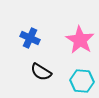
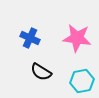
pink star: moved 3 px left, 2 px up; rotated 24 degrees counterclockwise
cyan hexagon: rotated 15 degrees counterclockwise
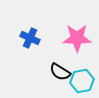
pink star: rotated 8 degrees counterclockwise
black semicircle: moved 19 px right
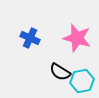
pink star: rotated 16 degrees clockwise
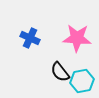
pink star: rotated 12 degrees counterclockwise
black semicircle: rotated 20 degrees clockwise
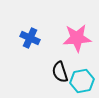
pink star: rotated 8 degrees counterclockwise
black semicircle: rotated 20 degrees clockwise
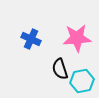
blue cross: moved 1 px right, 1 px down
black semicircle: moved 3 px up
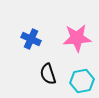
black semicircle: moved 12 px left, 5 px down
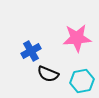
blue cross: moved 12 px down; rotated 36 degrees clockwise
black semicircle: rotated 50 degrees counterclockwise
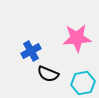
cyan hexagon: moved 1 px right, 2 px down
